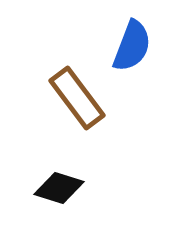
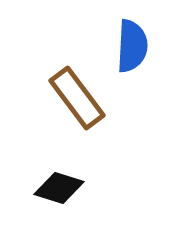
blue semicircle: rotated 18 degrees counterclockwise
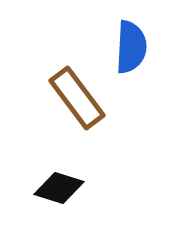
blue semicircle: moved 1 px left, 1 px down
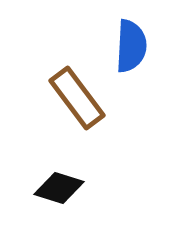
blue semicircle: moved 1 px up
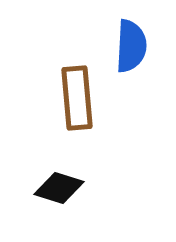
brown rectangle: rotated 32 degrees clockwise
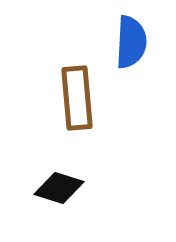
blue semicircle: moved 4 px up
